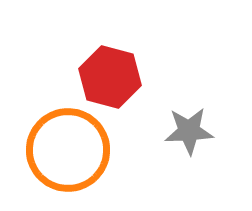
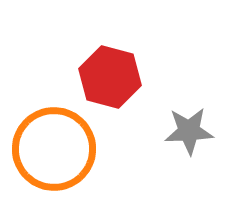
orange circle: moved 14 px left, 1 px up
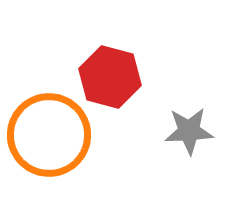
orange circle: moved 5 px left, 14 px up
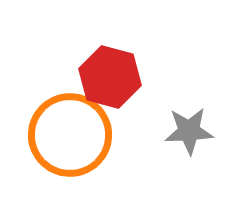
orange circle: moved 21 px right
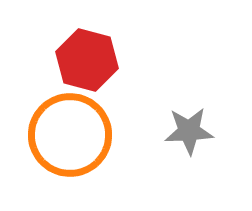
red hexagon: moved 23 px left, 17 px up
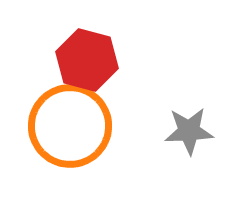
orange circle: moved 9 px up
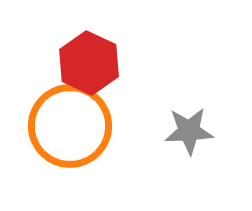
red hexagon: moved 2 px right, 3 px down; rotated 10 degrees clockwise
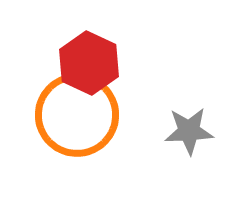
orange circle: moved 7 px right, 11 px up
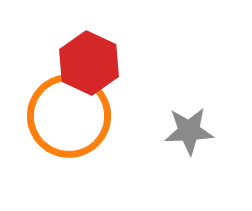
orange circle: moved 8 px left, 1 px down
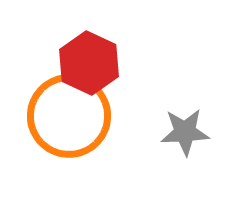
gray star: moved 4 px left, 1 px down
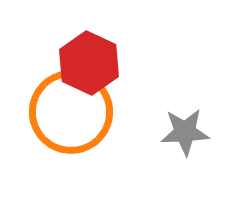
orange circle: moved 2 px right, 4 px up
